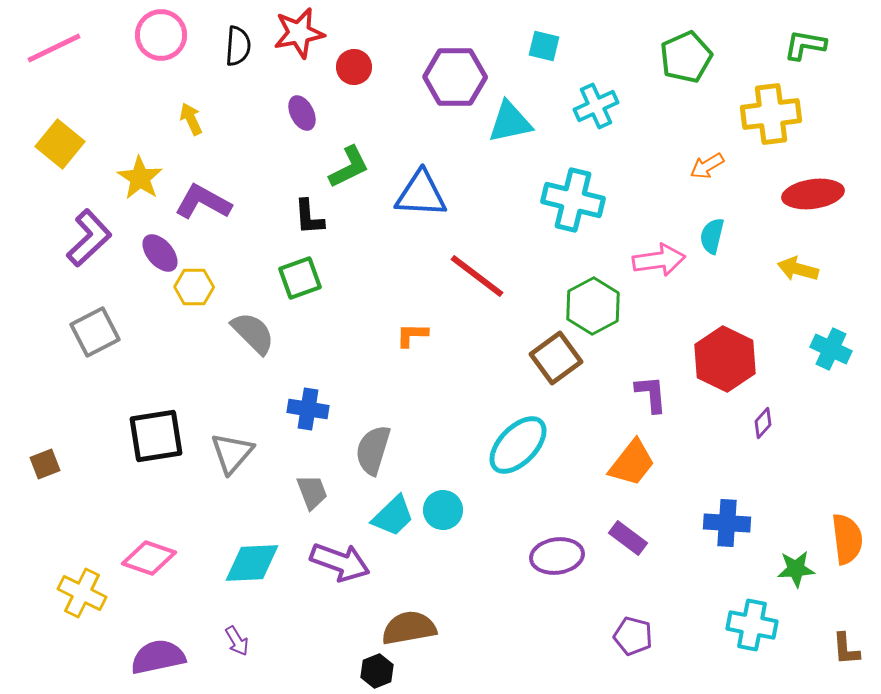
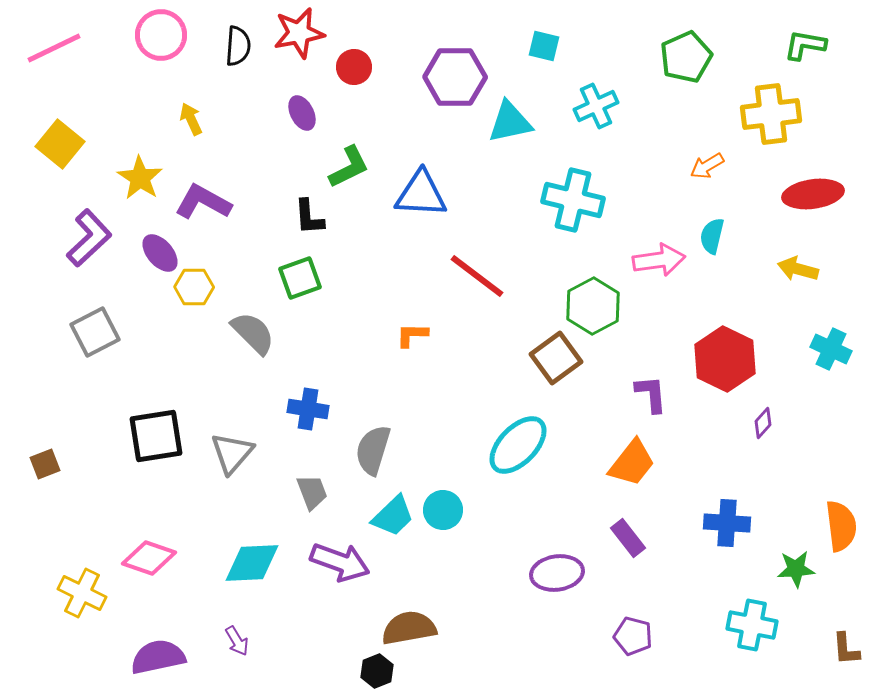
purple rectangle at (628, 538): rotated 15 degrees clockwise
orange semicircle at (847, 539): moved 6 px left, 13 px up
purple ellipse at (557, 556): moved 17 px down
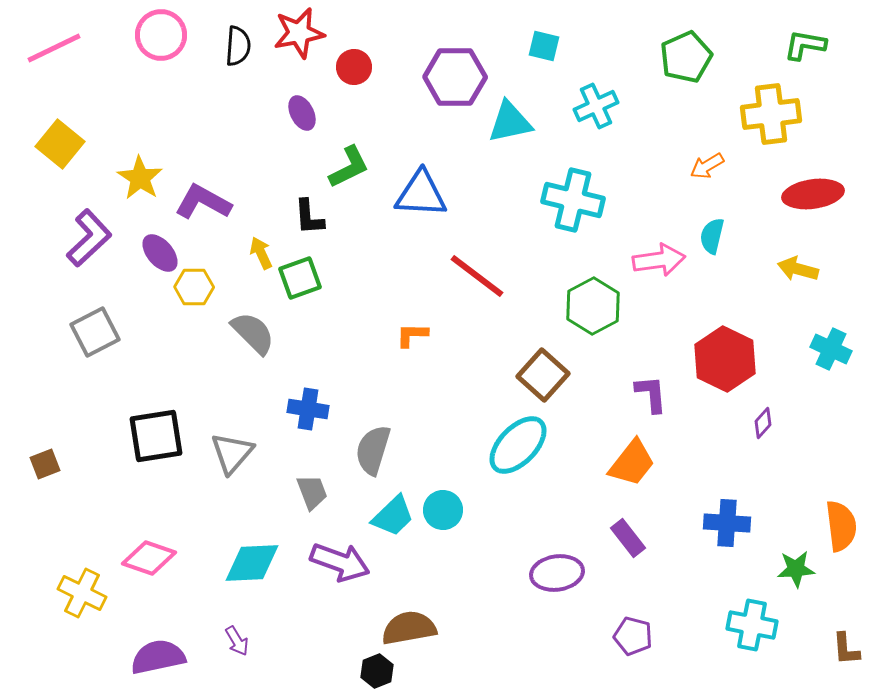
yellow arrow at (191, 119): moved 70 px right, 134 px down
brown square at (556, 358): moved 13 px left, 17 px down; rotated 12 degrees counterclockwise
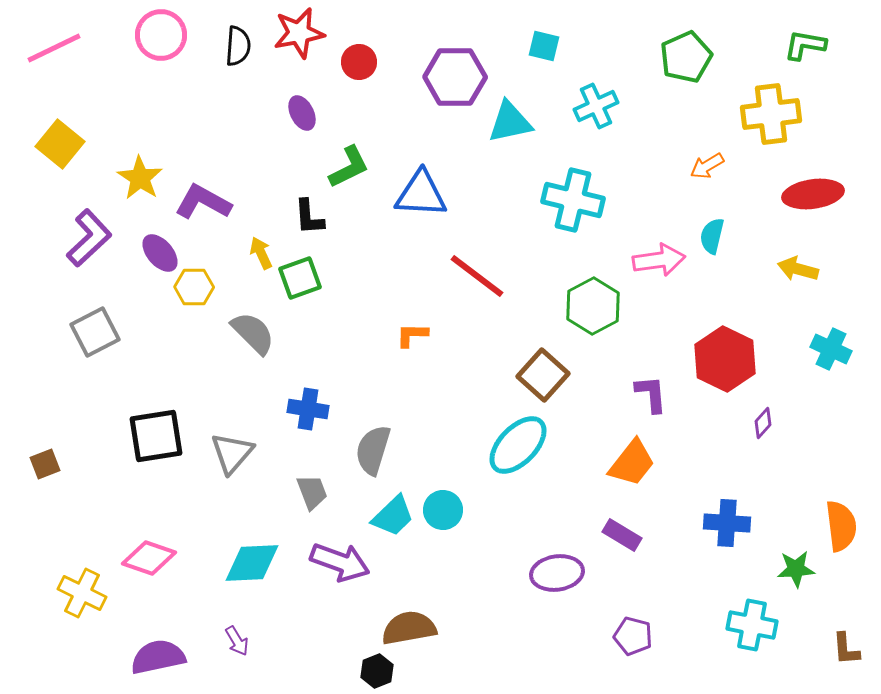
red circle at (354, 67): moved 5 px right, 5 px up
purple rectangle at (628, 538): moved 6 px left, 3 px up; rotated 21 degrees counterclockwise
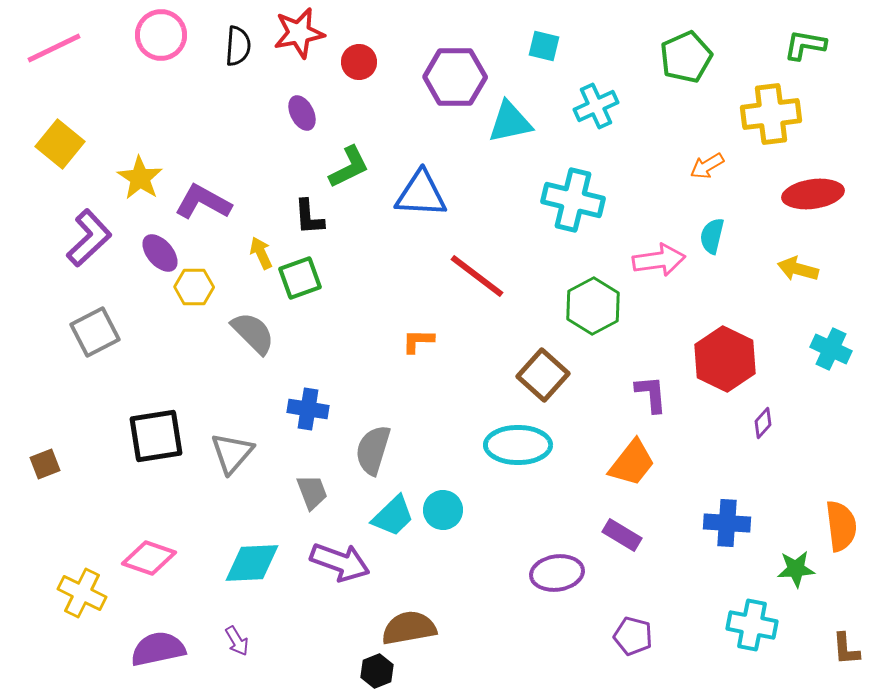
orange L-shape at (412, 335): moved 6 px right, 6 px down
cyan ellipse at (518, 445): rotated 46 degrees clockwise
purple semicircle at (158, 657): moved 8 px up
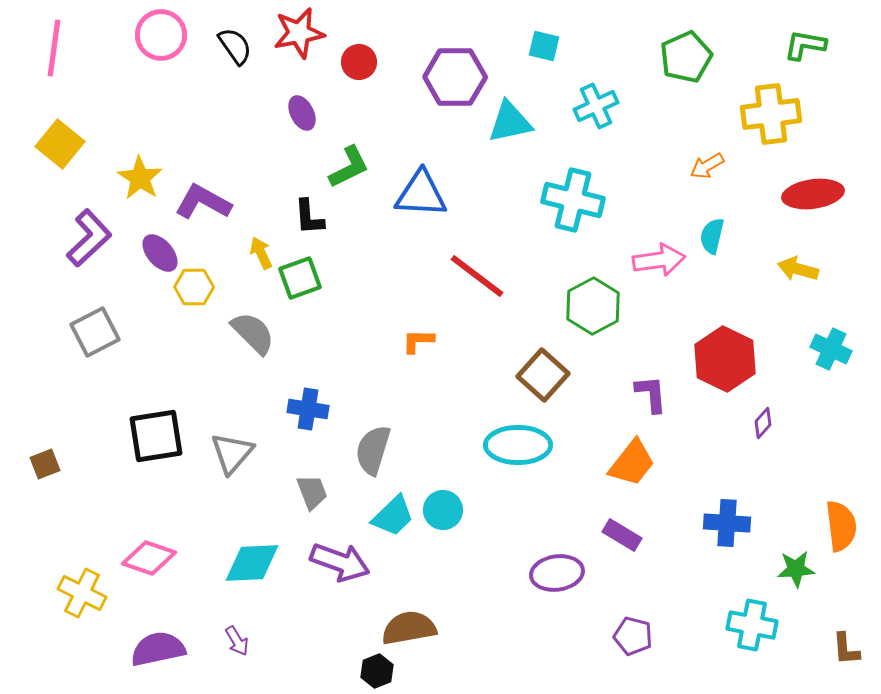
black semicircle at (238, 46): moved 3 px left; rotated 39 degrees counterclockwise
pink line at (54, 48): rotated 56 degrees counterclockwise
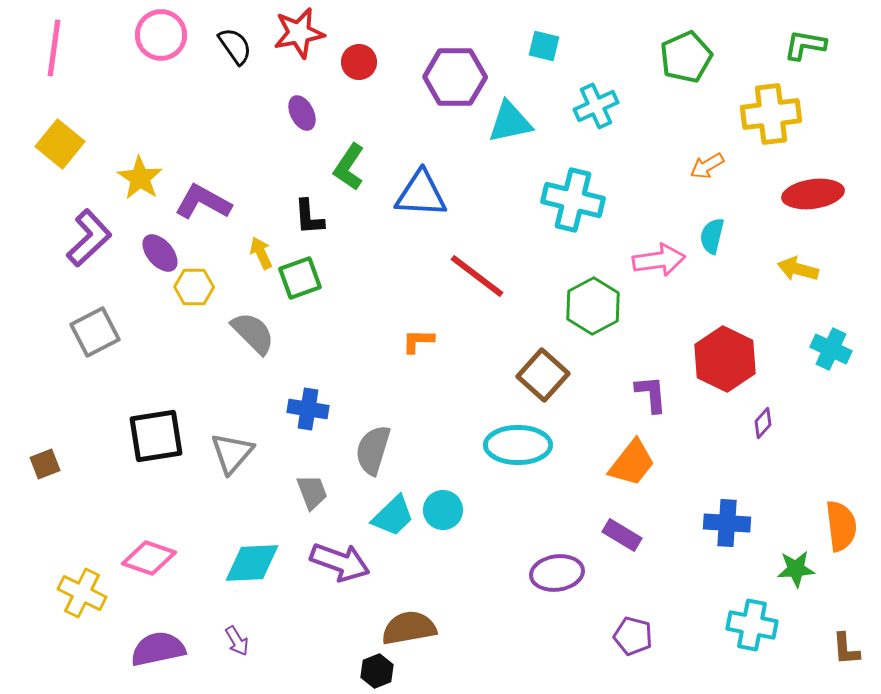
green L-shape at (349, 167): rotated 150 degrees clockwise
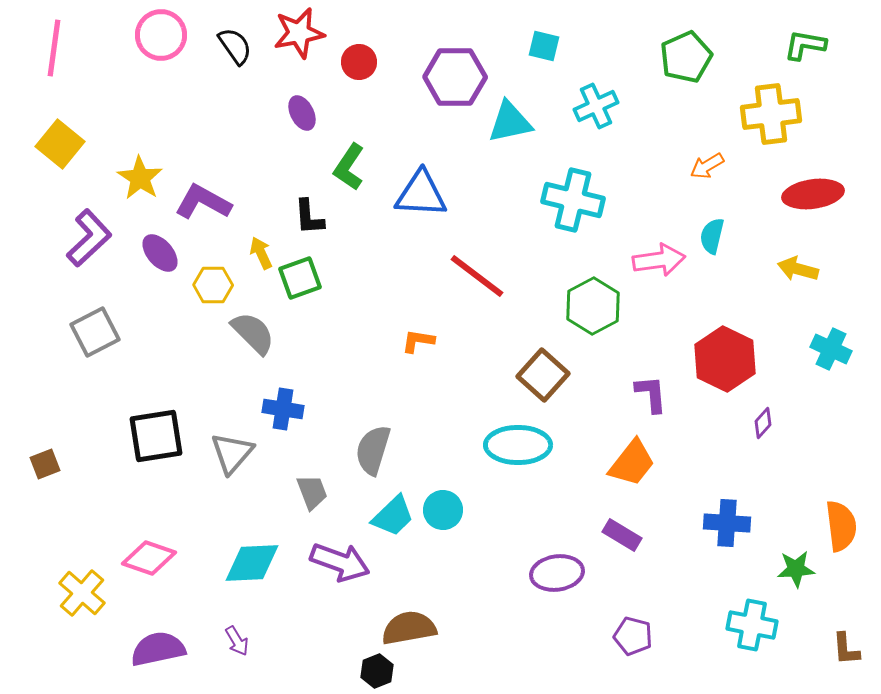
yellow hexagon at (194, 287): moved 19 px right, 2 px up
orange L-shape at (418, 341): rotated 8 degrees clockwise
blue cross at (308, 409): moved 25 px left
yellow cross at (82, 593): rotated 15 degrees clockwise
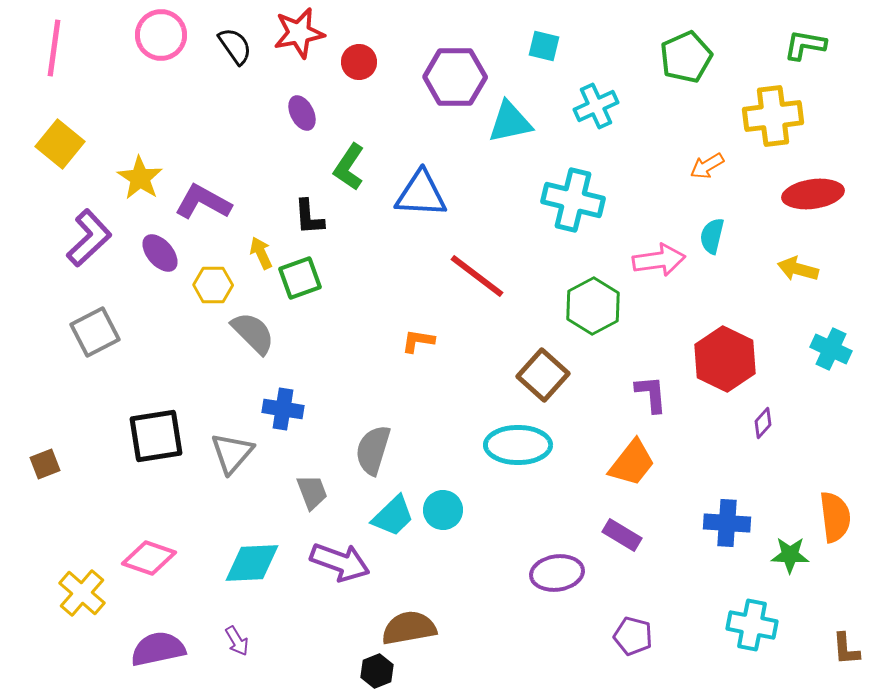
yellow cross at (771, 114): moved 2 px right, 2 px down
orange semicircle at (841, 526): moved 6 px left, 9 px up
green star at (796, 569): moved 6 px left, 14 px up; rotated 6 degrees clockwise
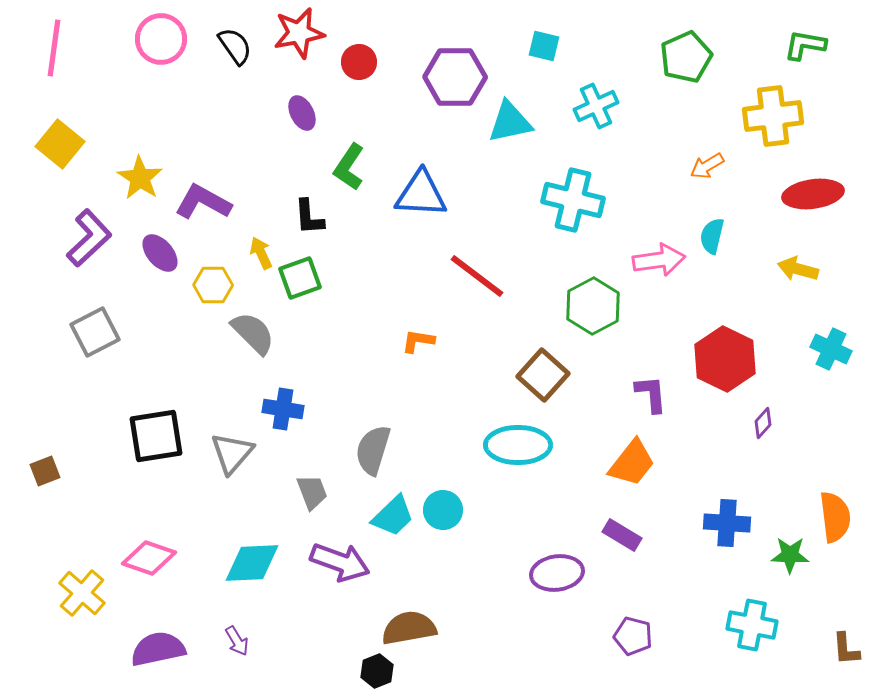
pink circle at (161, 35): moved 4 px down
brown square at (45, 464): moved 7 px down
